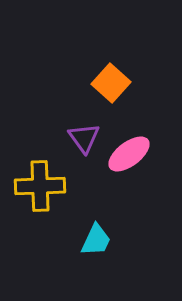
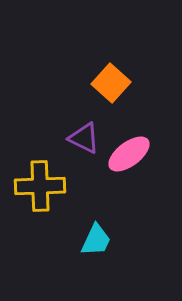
purple triangle: rotated 28 degrees counterclockwise
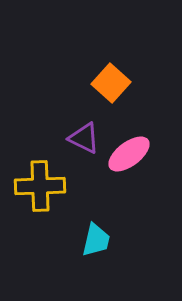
cyan trapezoid: rotated 12 degrees counterclockwise
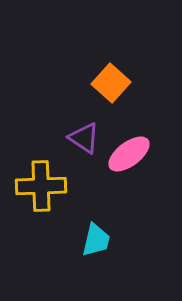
purple triangle: rotated 8 degrees clockwise
yellow cross: moved 1 px right
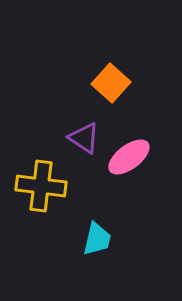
pink ellipse: moved 3 px down
yellow cross: rotated 9 degrees clockwise
cyan trapezoid: moved 1 px right, 1 px up
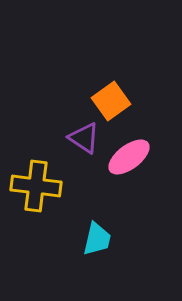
orange square: moved 18 px down; rotated 12 degrees clockwise
yellow cross: moved 5 px left
